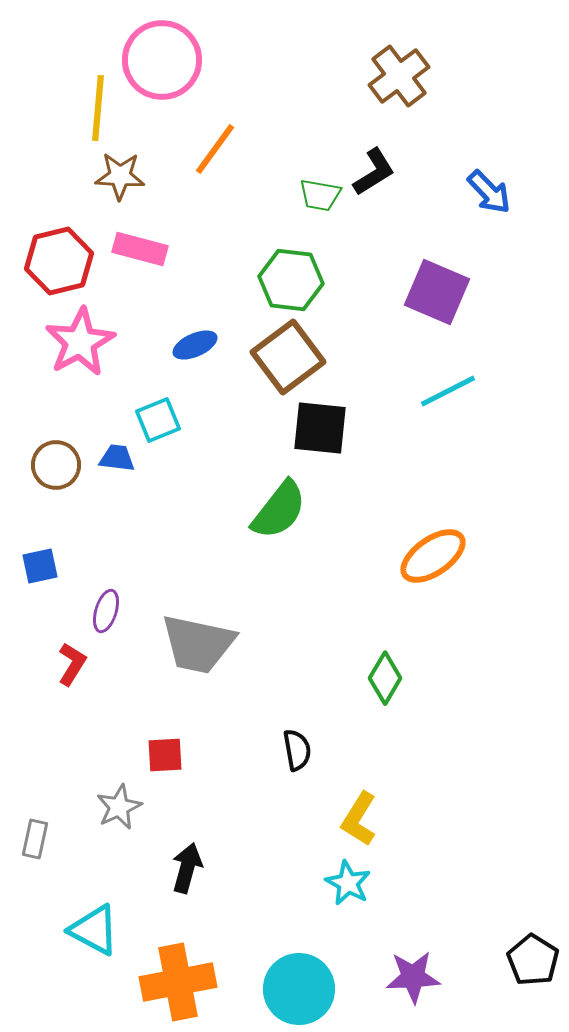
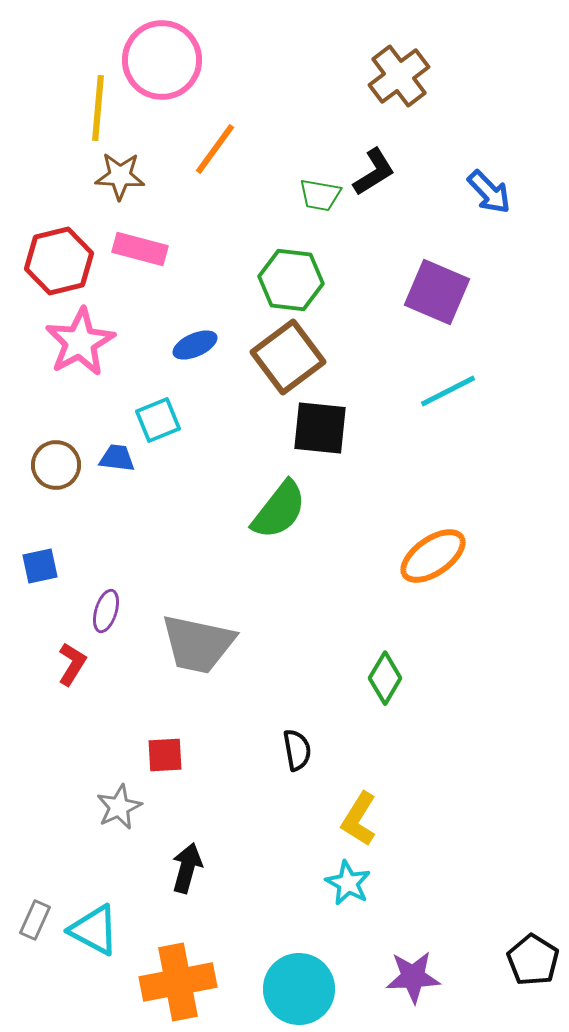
gray rectangle: moved 81 px down; rotated 12 degrees clockwise
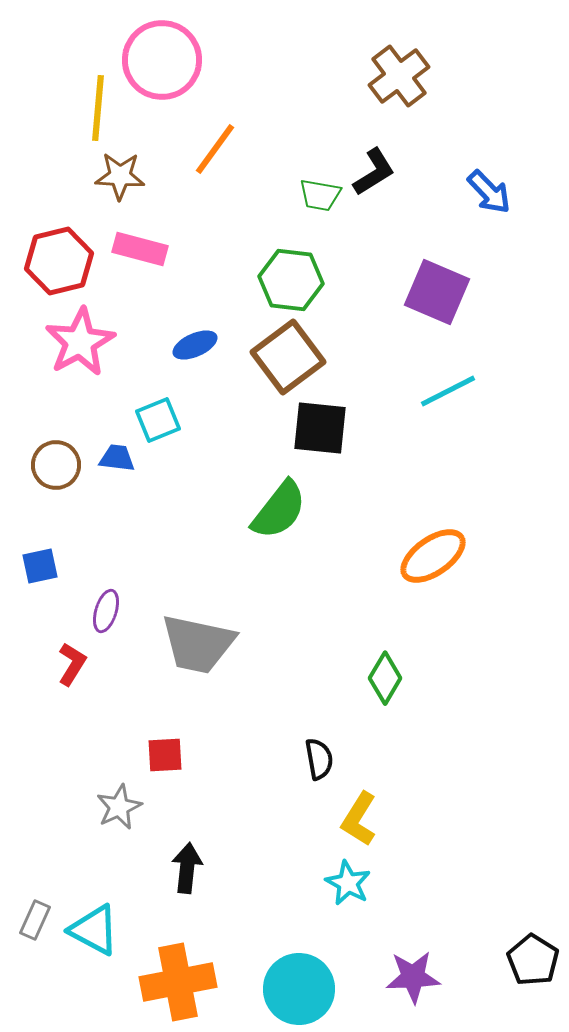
black semicircle: moved 22 px right, 9 px down
black arrow: rotated 9 degrees counterclockwise
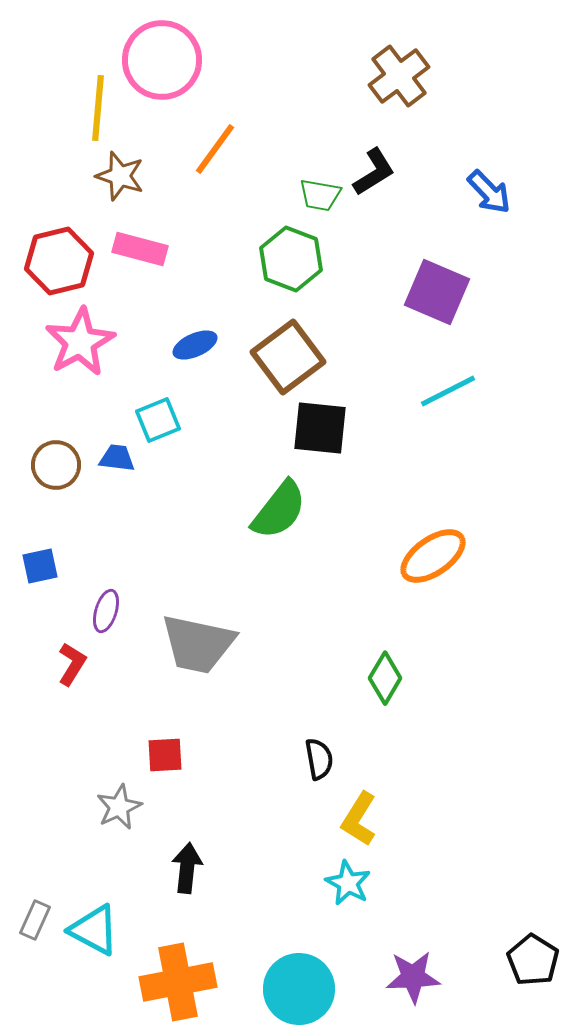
brown star: rotated 15 degrees clockwise
green hexagon: moved 21 px up; rotated 14 degrees clockwise
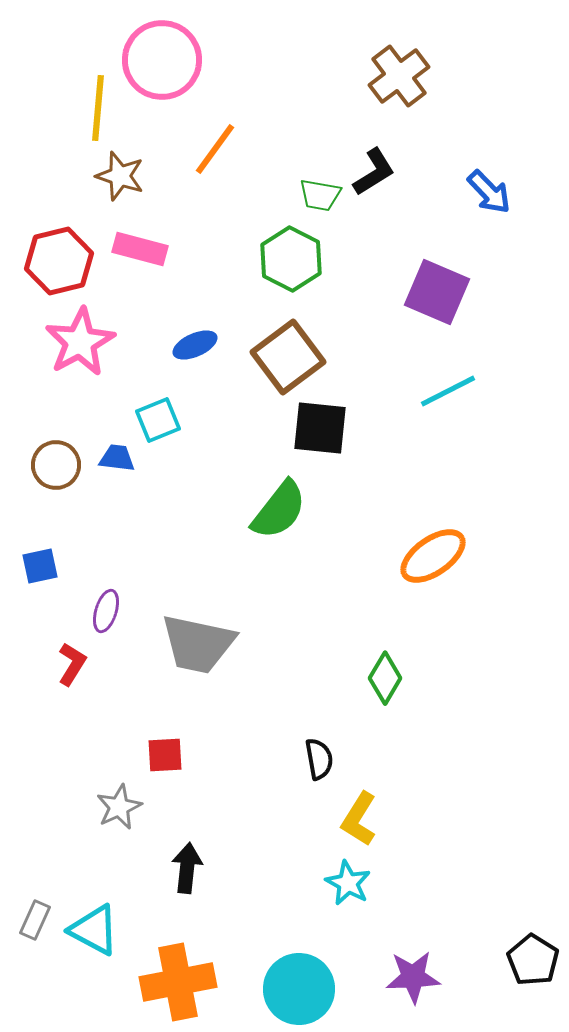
green hexagon: rotated 6 degrees clockwise
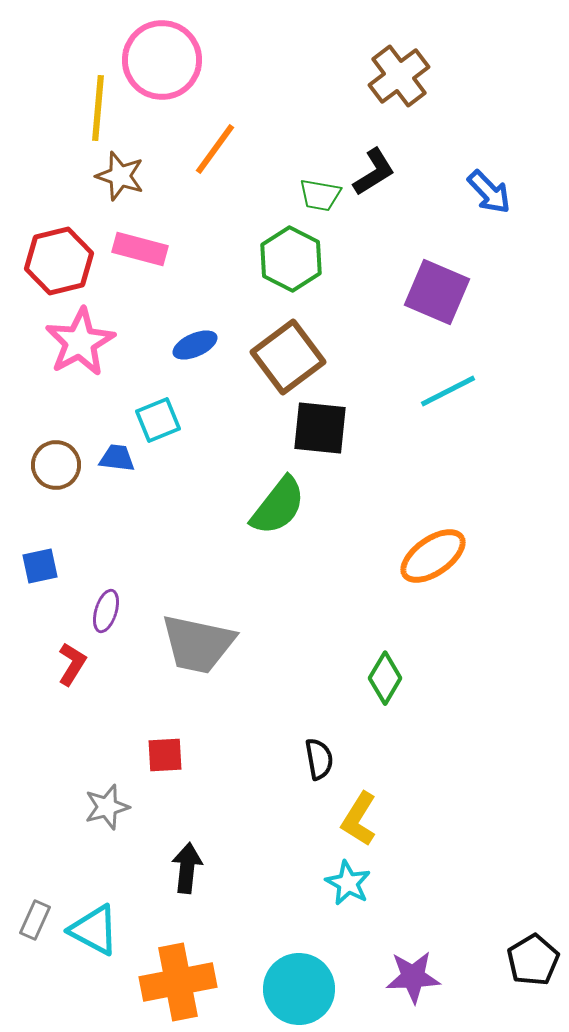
green semicircle: moved 1 px left, 4 px up
gray star: moved 12 px left; rotated 9 degrees clockwise
black pentagon: rotated 9 degrees clockwise
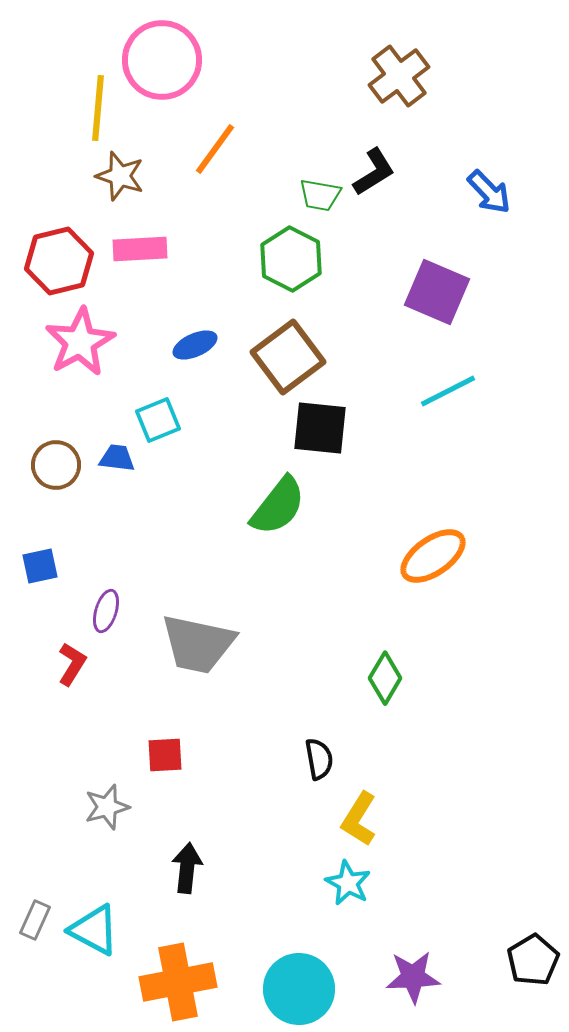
pink rectangle: rotated 18 degrees counterclockwise
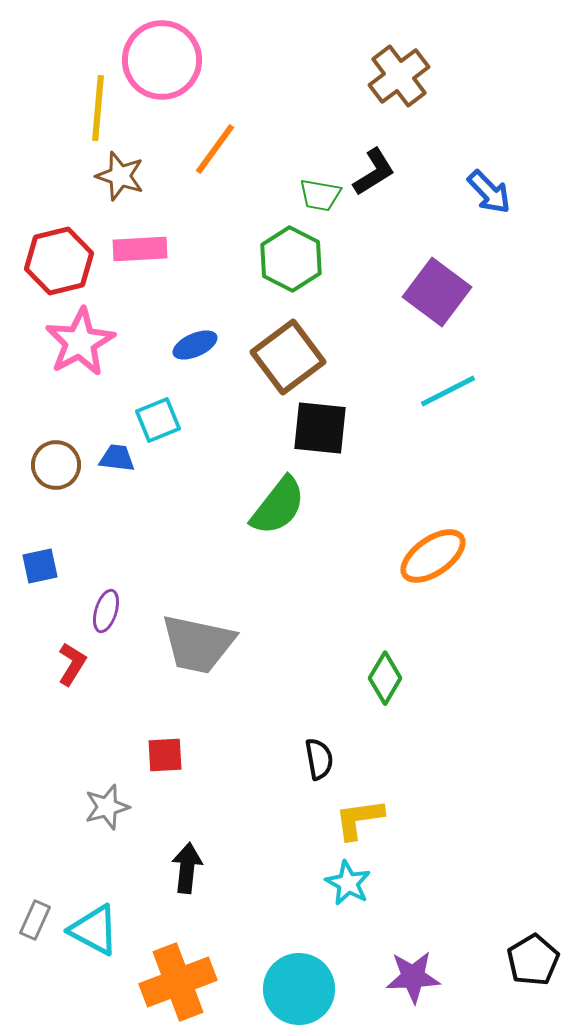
purple square: rotated 14 degrees clockwise
yellow L-shape: rotated 50 degrees clockwise
orange cross: rotated 10 degrees counterclockwise
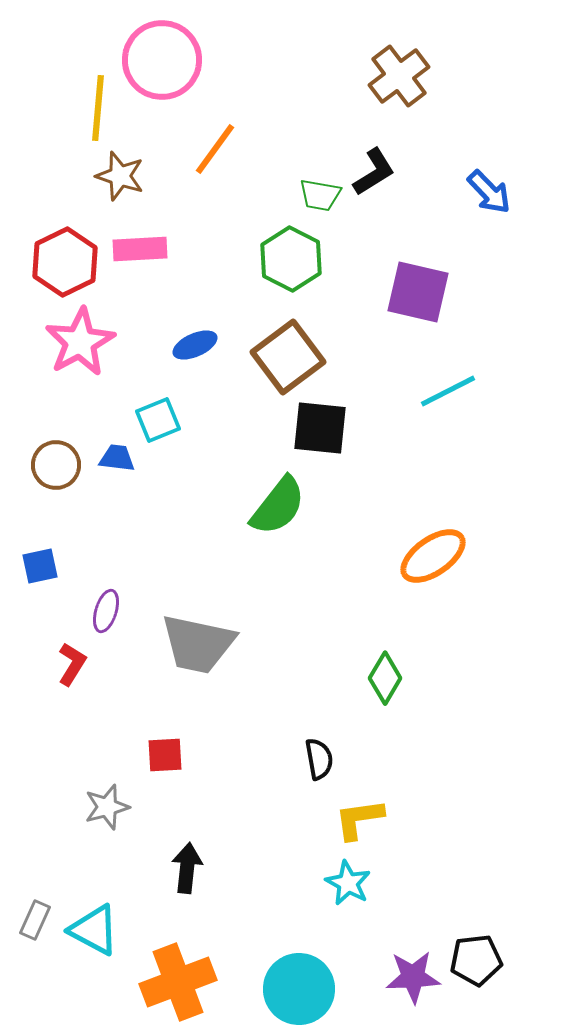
red hexagon: moved 6 px right, 1 px down; rotated 12 degrees counterclockwise
purple square: moved 19 px left; rotated 24 degrees counterclockwise
black pentagon: moved 57 px left; rotated 24 degrees clockwise
